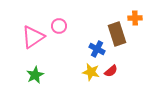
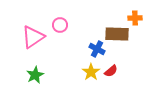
pink circle: moved 1 px right, 1 px up
brown rectangle: rotated 70 degrees counterclockwise
yellow star: rotated 24 degrees clockwise
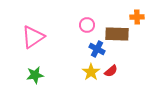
orange cross: moved 2 px right, 1 px up
pink circle: moved 27 px right
green star: rotated 18 degrees clockwise
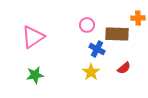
orange cross: moved 1 px right, 1 px down
red semicircle: moved 13 px right, 3 px up
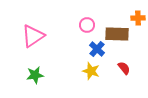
pink triangle: moved 1 px up
blue cross: rotated 14 degrees clockwise
red semicircle: rotated 88 degrees counterclockwise
yellow star: moved 1 px up; rotated 18 degrees counterclockwise
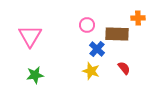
pink triangle: moved 3 px left; rotated 25 degrees counterclockwise
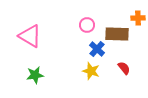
pink triangle: rotated 30 degrees counterclockwise
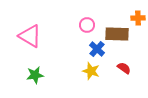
red semicircle: rotated 16 degrees counterclockwise
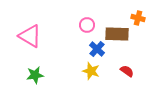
orange cross: rotated 16 degrees clockwise
red semicircle: moved 3 px right, 3 px down
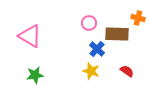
pink circle: moved 2 px right, 2 px up
